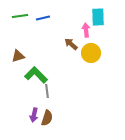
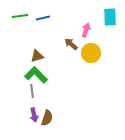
cyan rectangle: moved 12 px right
pink arrow: rotated 24 degrees clockwise
brown triangle: moved 19 px right
gray line: moved 15 px left
purple arrow: rotated 24 degrees counterclockwise
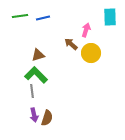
brown triangle: moved 1 px right, 1 px up
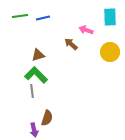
pink arrow: rotated 88 degrees counterclockwise
yellow circle: moved 19 px right, 1 px up
purple arrow: moved 15 px down
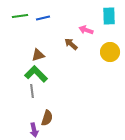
cyan rectangle: moved 1 px left, 1 px up
green L-shape: moved 1 px up
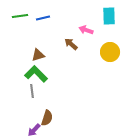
purple arrow: rotated 56 degrees clockwise
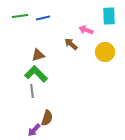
yellow circle: moved 5 px left
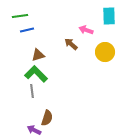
blue line: moved 16 px left, 12 px down
purple arrow: rotated 72 degrees clockwise
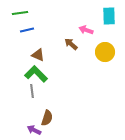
green line: moved 3 px up
brown triangle: rotated 40 degrees clockwise
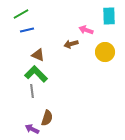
green line: moved 1 px right, 1 px down; rotated 21 degrees counterclockwise
brown arrow: rotated 56 degrees counterclockwise
purple arrow: moved 2 px left, 1 px up
